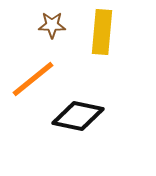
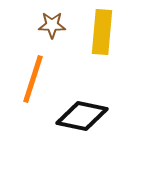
orange line: rotated 33 degrees counterclockwise
black diamond: moved 4 px right
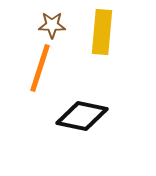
orange line: moved 7 px right, 11 px up
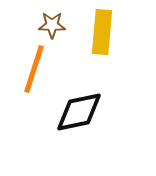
orange line: moved 6 px left, 1 px down
black diamond: moved 3 px left, 4 px up; rotated 24 degrees counterclockwise
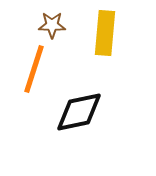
yellow rectangle: moved 3 px right, 1 px down
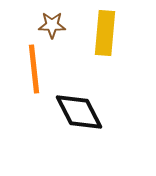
orange line: rotated 24 degrees counterclockwise
black diamond: rotated 75 degrees clockwise
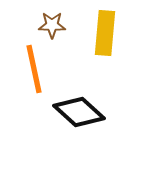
orange line: rotated 6 degrees counterclockwise
black diamond: rotated 21 degrees counterclockwise
